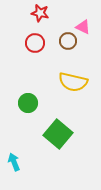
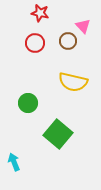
pink triangle: moved 1 px up; rotated 21 degrees clockwise
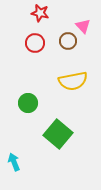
yellow semicircle: moved 1 px up; rotated 24 degrees counterclockwise
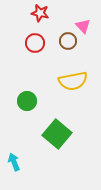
green circle: moved 1 px left, 2 px up
green square: moved 1 px left
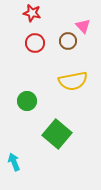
red star: moved 8 px left
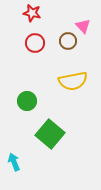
green square: moved 7 px left
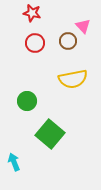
yellow semicircle: moved 2 px up
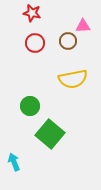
pink triangle: rotated 49 degrees counterclockwise
green circle: moved 3 px right, 5 px down
